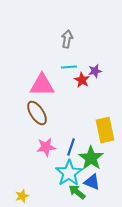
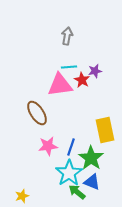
gray arrow: moved 3 px up
pink triangle: moved 18 px right; rotated 8 degrees counterclockwise
pink star: moved 2 px right, 1 px up
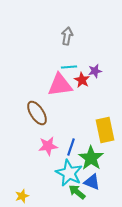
cyan star: rotated 12 degrees counterclockwise
